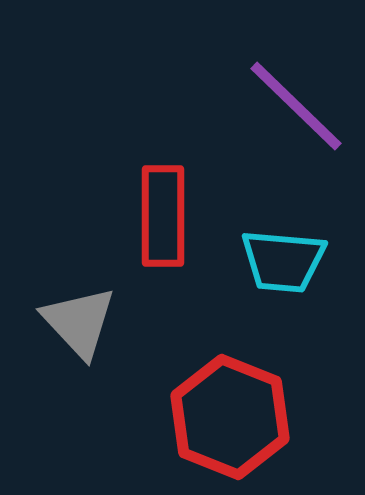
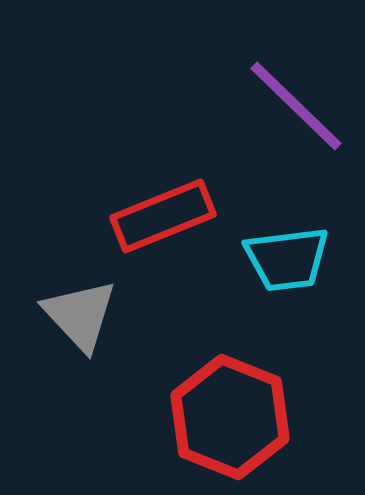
red rectangle: rotated 68 degrees clockwise
cyan trapezoid: moved 4 px right, 2 px up; rotated 12 degrees counterclockwise
gray triangle: moved 1 px right, 7 px up
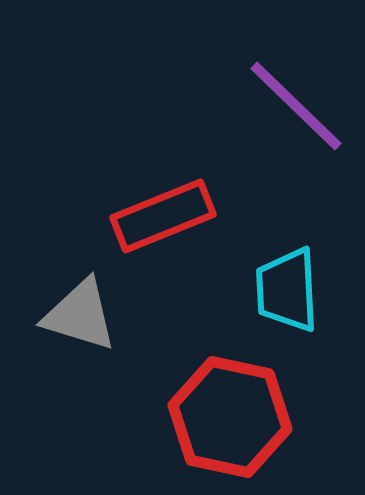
cyan trapezoid: moved 31 px down; rotated 94 degrees clockwise
gray triangle: rotated 30 degrees counterclockwise
red hexagon: rotated 10 degrees counterclockwise
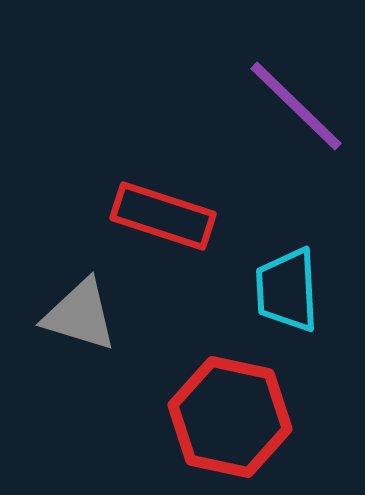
red rectangle: rotated 40 degrees clockwise
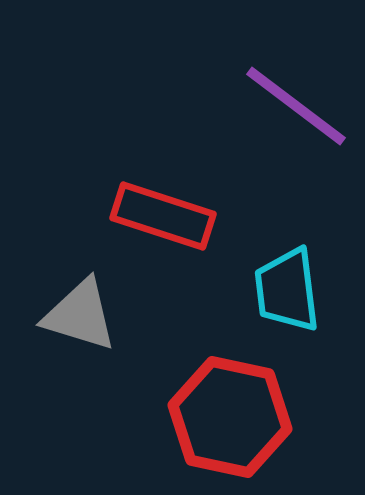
purple line: rotated 7 degrees counterclockwise
cyan trapezoid: rotated 4 degrees counterclockwise
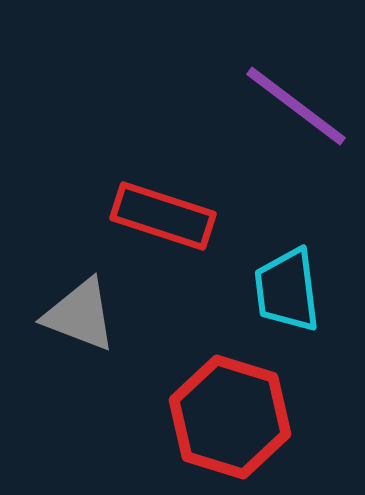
gray triangle: rotated 4 degrees clockwise
red hexagon: rotated 5 degrees clockwise
